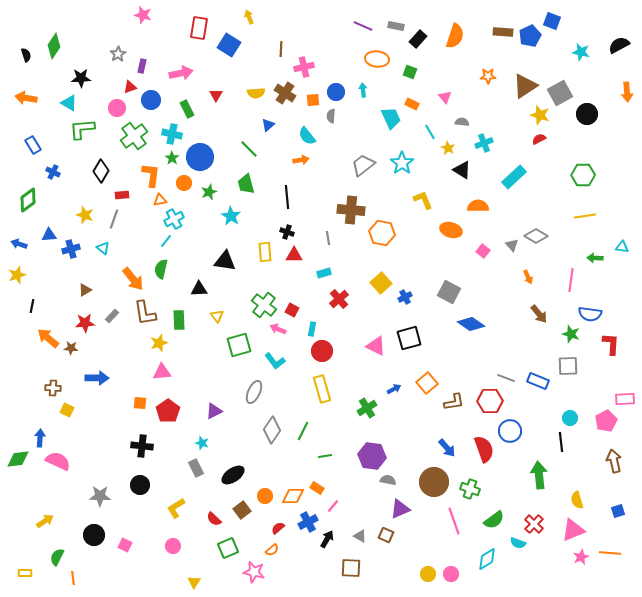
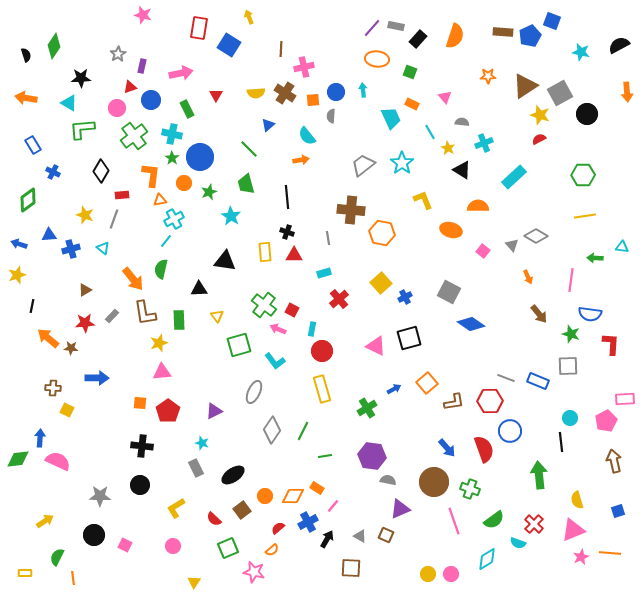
purple line at (363, 26): moved 9 px right, 2 px down; rotated 72 degrees counterclockwise
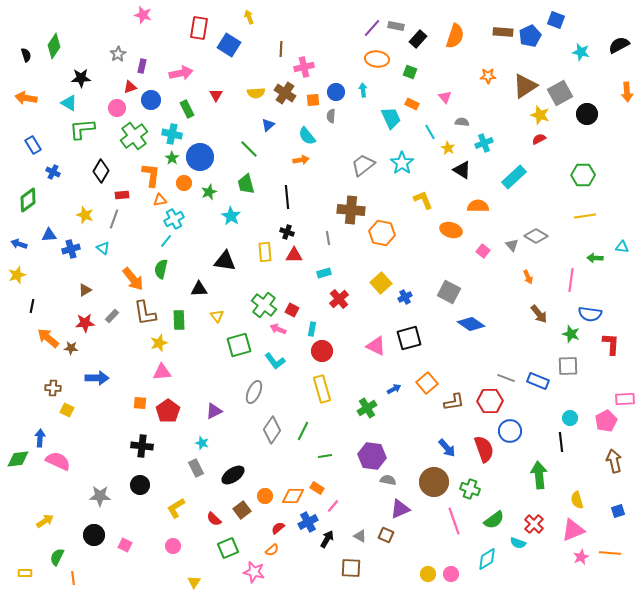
blue square at (552, 21): moved 4 px right, 1 px up
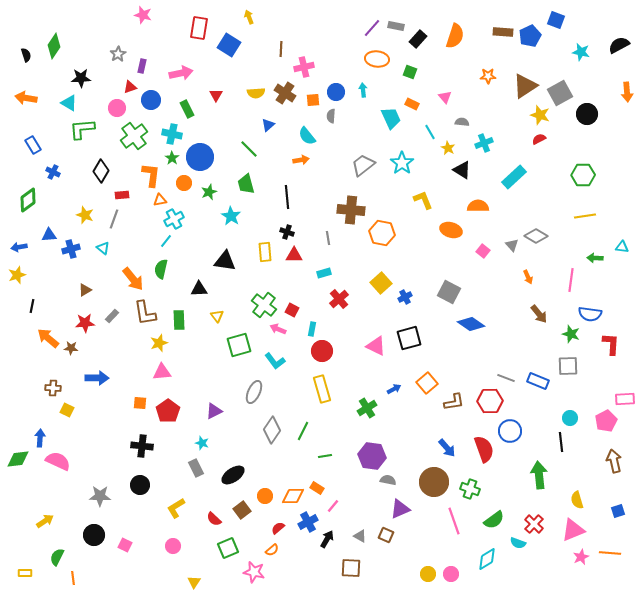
blue arrow at (19, 244): moved 3 px down; rotated 28 degrees counterclockwise
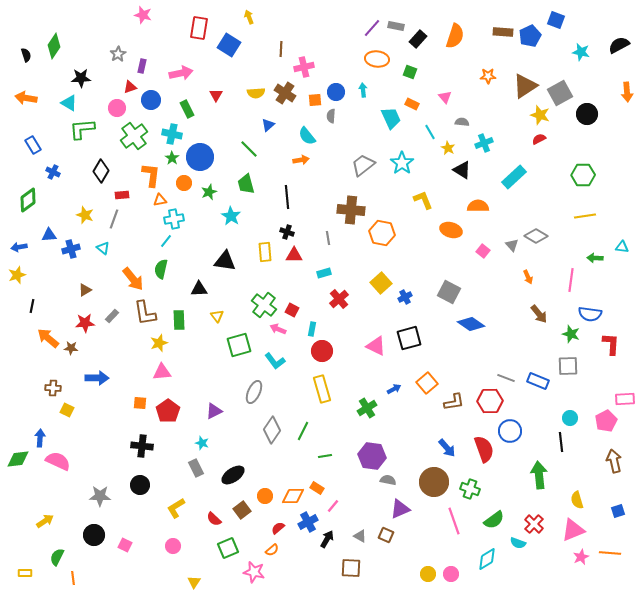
orange square at (313, 100): moved 2 px right
cyan cross at (174, 219): rotated 18 degrees clockwise
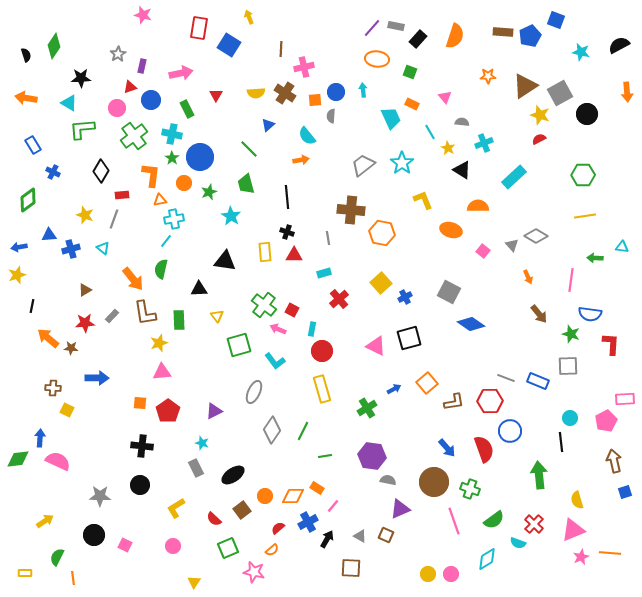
blue square at (618, 511): moved 7 px right, 19 px up
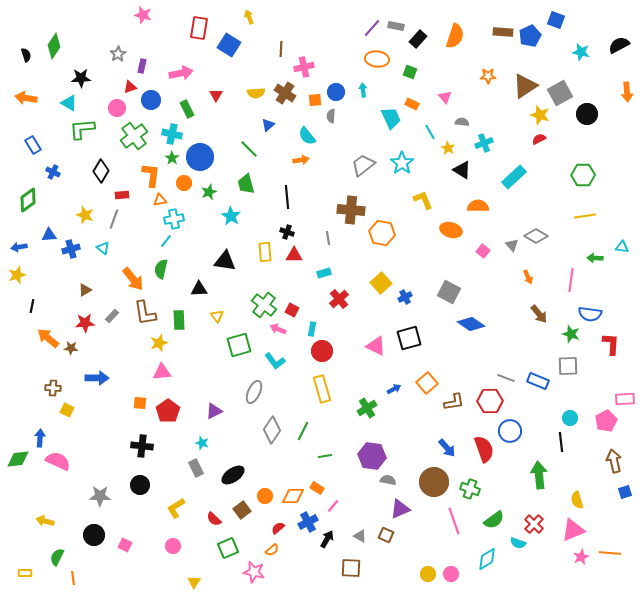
yellow arrow at (45, 521): rotated 132 degrees counterclockwise
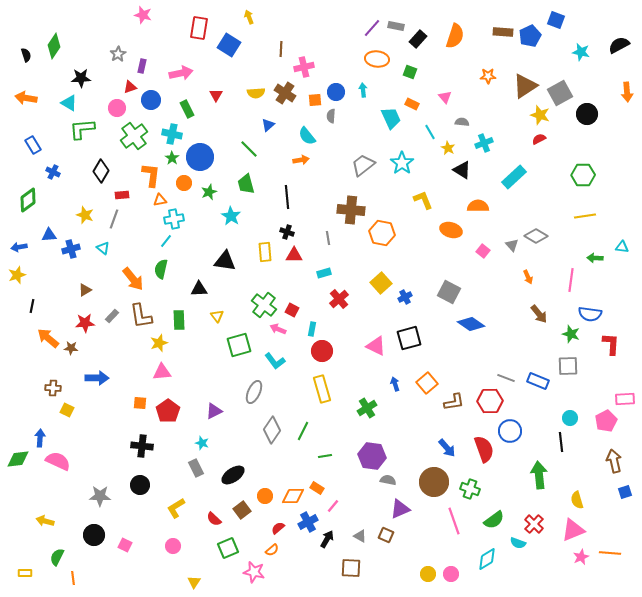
brown L-shape at (145, 313): moved 4 px left, 3 px down
blue arrow at (394, 389): moved 1 px right, 5 px up; rotated 80 degrees counterclockwise
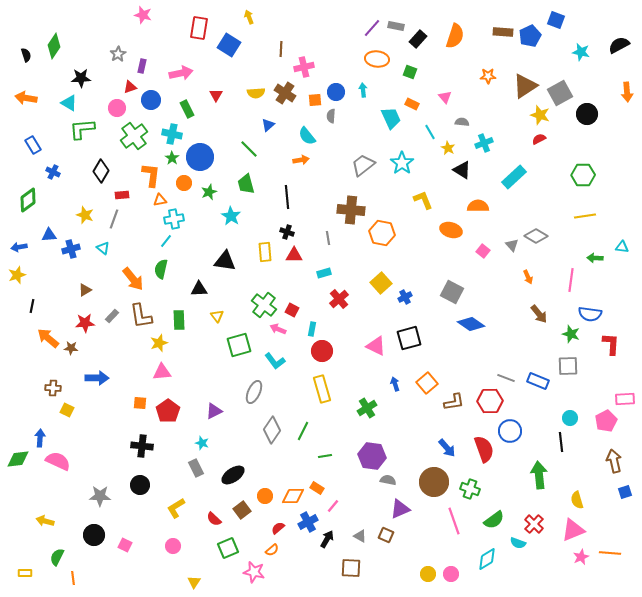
gray square at (449, 292): moved 3 px right
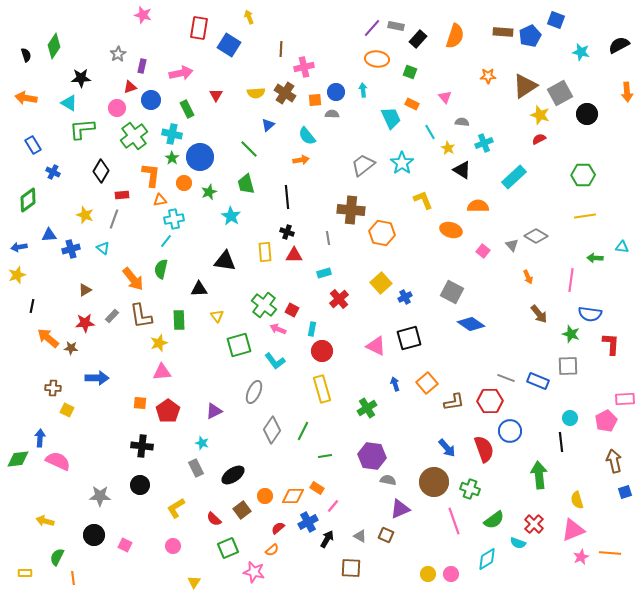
gray semicircle at (331, 116): moved 1 px right, 2 px up; rotated 88 degrees clockwise
